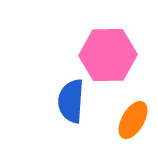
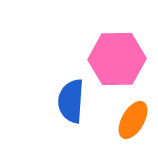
pink hexagon: moved 9 px right, 4 px down
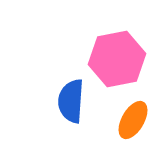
pink hexagon: rotated 10 degrees counterclockwise
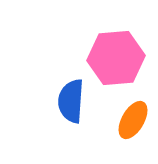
pink hexagon: moved 1 px left, 1 px up; rotated 6 degrees clockwise
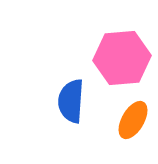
pink hexagon: moved 6 px right
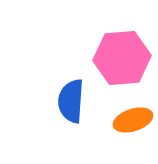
orange ellipse: rotated 42 degrees clockwise
